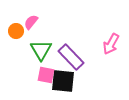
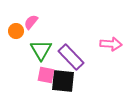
pink arrow: rotated 115 degrees counterclockwise
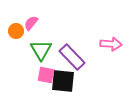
pink semicircle: moved 1 px down
purple rectangle: moved 1 px right
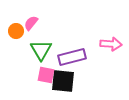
purple rectangle: rotated 60 degrees counterclockwise
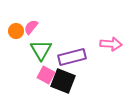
pink semicircle: moved 4 px down
pink square: rotated 18 degrees clockwise
black square: rotated 15 degrees clockwise
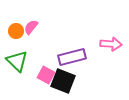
green triangle: moved 24 px left, 11 px down; rotated 15 degrees counterclockwise
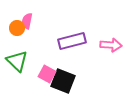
pink semicircle: moved 4 px left, 6 px up; rotated 28 degrees counterclockwise
orange circle: moved 1 px right, 3 px up
pink arrow: moved 1 px down
purple rectangle: moved 16 px up
pink square: moved 1 px right, 1 px up
